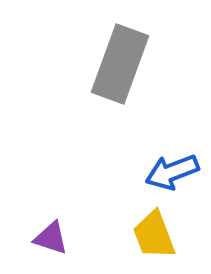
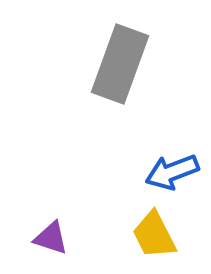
yellow trapezoid: rotated 6 degrees counterclockwise
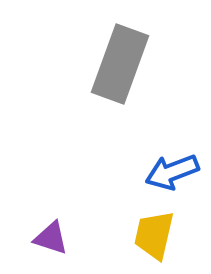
yellow trapezoid: rotated 40 degrees clockwise
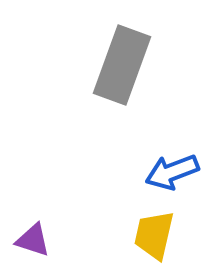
gray rectangle: moved 2 px right, 1 px down
purple triangle: moved 18 px left, 2 px down
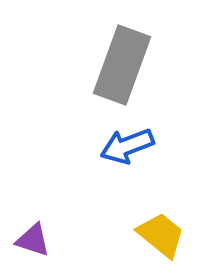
blue arrow: moved 45 px left, 26 px up
yellow trapezoid: moved 7 px right; rotated 116 degrees clockwise
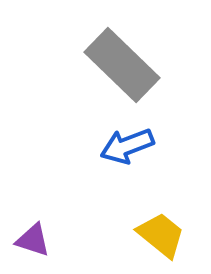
gray rectangle: rotated 66 degrees counterclockwise
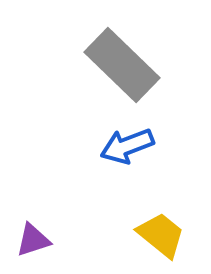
purple triangle: rotated 36 degrees counterclockwise
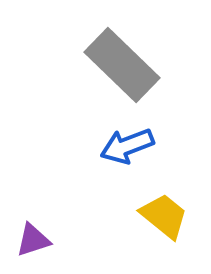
yellow trapezoid: moved 3 px right, 19 px up
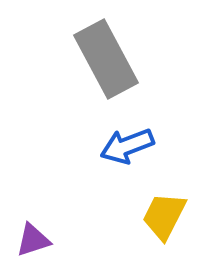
gray rectangle: moved 16 px left, 6 px up; rotated 18 degrees clockwise
yellow trapezoid: rotated 102 degrees counterclockwise
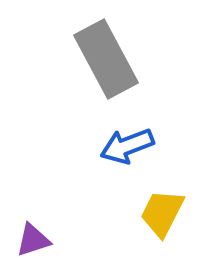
yellow trapezoid: moved 2 px left, 3 px up
